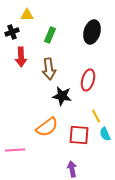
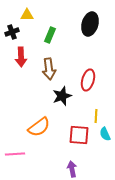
black ellipse: moved 2 px left, 8 px up
black star: rotated 30 degrees counterclockwise
yellow line: rotated 32 degrees clockwise
orange semicircle: moved 8 px left
pink line: moved 4 px down
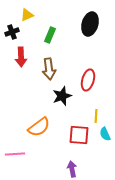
yellow triangle: rotated 24 degrees counterclockwise
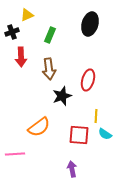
cyan semicircle: rotated 32 degrees counterclockwise
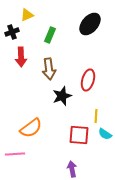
black ellipse: rotated 25 degrees clockwise
orange semicircle: moved 8 px left, 1 px down
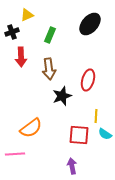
purple arrow: moved 3 px up
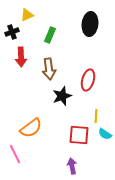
black ellipse: rotated 35 degrees counterclockwise
pink line: rotated 66 degrees clockwise
